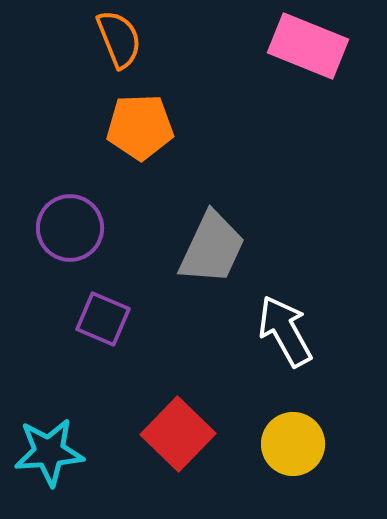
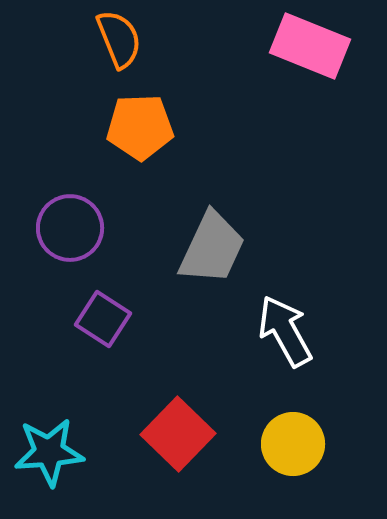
pink rectangle: moved 2 px right
purple square: rotated 10 degrees clockwise
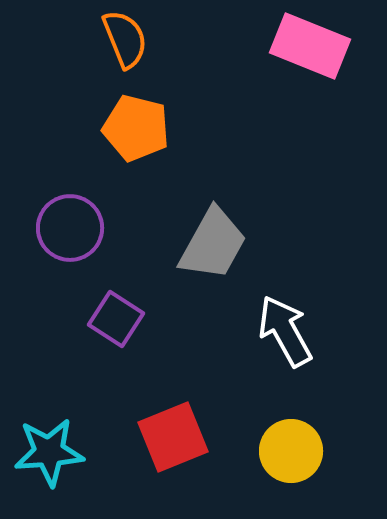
orange semicircle: moved 6 px right
orange pentagon: moved 4 px left, 1 px down; rotated 16 degrees clockwise
gray trapezoid: moved 1 px right, 4 px up; rotated 4 degrees clockwise
purple square: moved 13 px right
red square: moved 5 px left, 3 px down; rotated 24 degrees clockwise
yellow circle: moved 2 px left, 7 px down
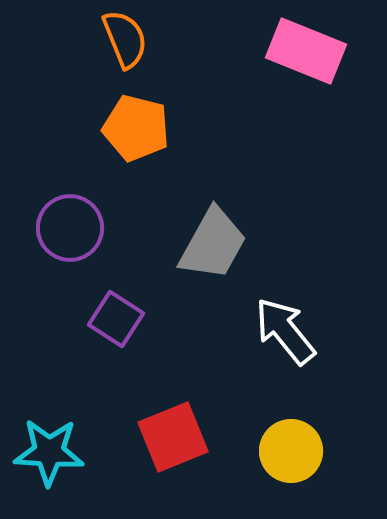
pink rectangle: moved 4 px left, 5 px down
white arrow: rotated 10 degrees counterclockwise
cyan star: rotated 8 degrees clockwise
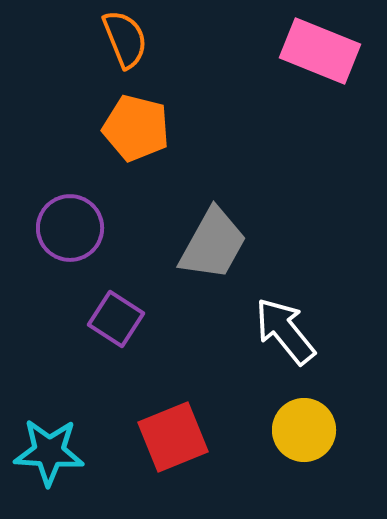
pink rectangle: moved 14 px right
yellow circle: moved 13 px right, 21 px up
